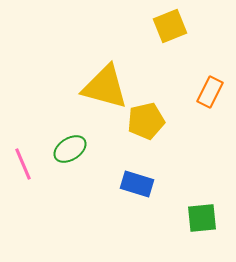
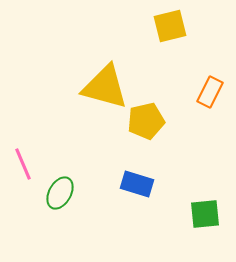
yellow square: rotated 8 degrees clockwise
green ellipse: moved 10 px left, 44 px down; rotated 28 degrees counterclockwise
green square: moved 3 px right, 4 px up
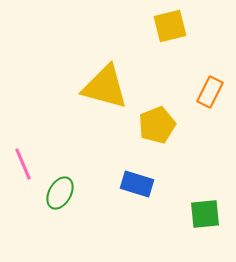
yellow pentagon: moved 11 px right, 4 px down; rotated 9 degrees counterclockwise
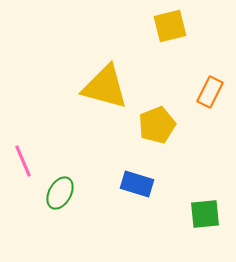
pink line: moved 3 px up
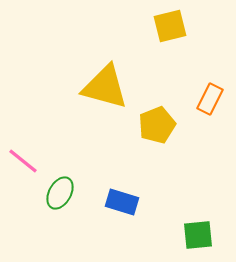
orange rectangle: moved 7 px down
pink line: rotated 28 degrees counterclockwise
blue rectangle: moved 15 px left, 18 px down
green square: moved 7 px left, 21 px down
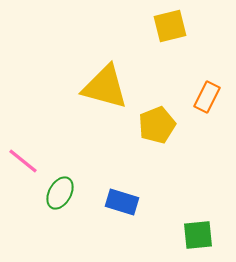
orange rectangle: moved 3 px left, 2 px up
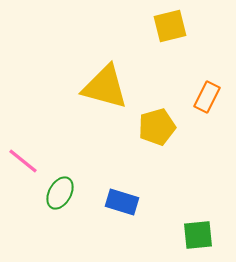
yellow pentagon: moved 2 px down; rotated 6 degrees clockwise
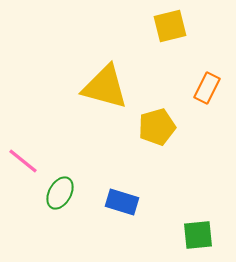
orange rectangle: moved 9 px up
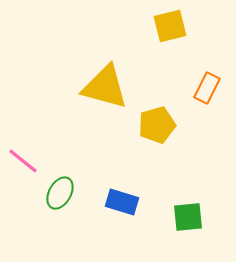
yellow pentagon: moved 2 px up
green square: moved 10 px left, 18 px up
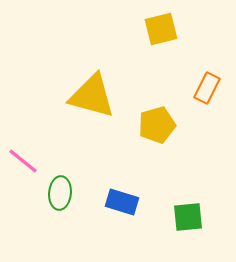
yellow square: moved 9 px left, 3 px down
yellow triangle: moved 13 px left, 9 px down
green ellipse: rotated 24 degrees counterclockwise
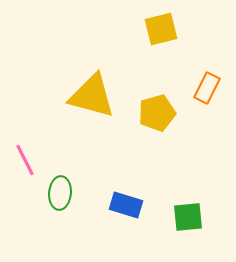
yellow pentagon: moved 12 px up
pink line: moved 2 px right, 1 px up; rotated 24 degrees clockwise
blue rectangle: moved 4 px right, 3 px down
